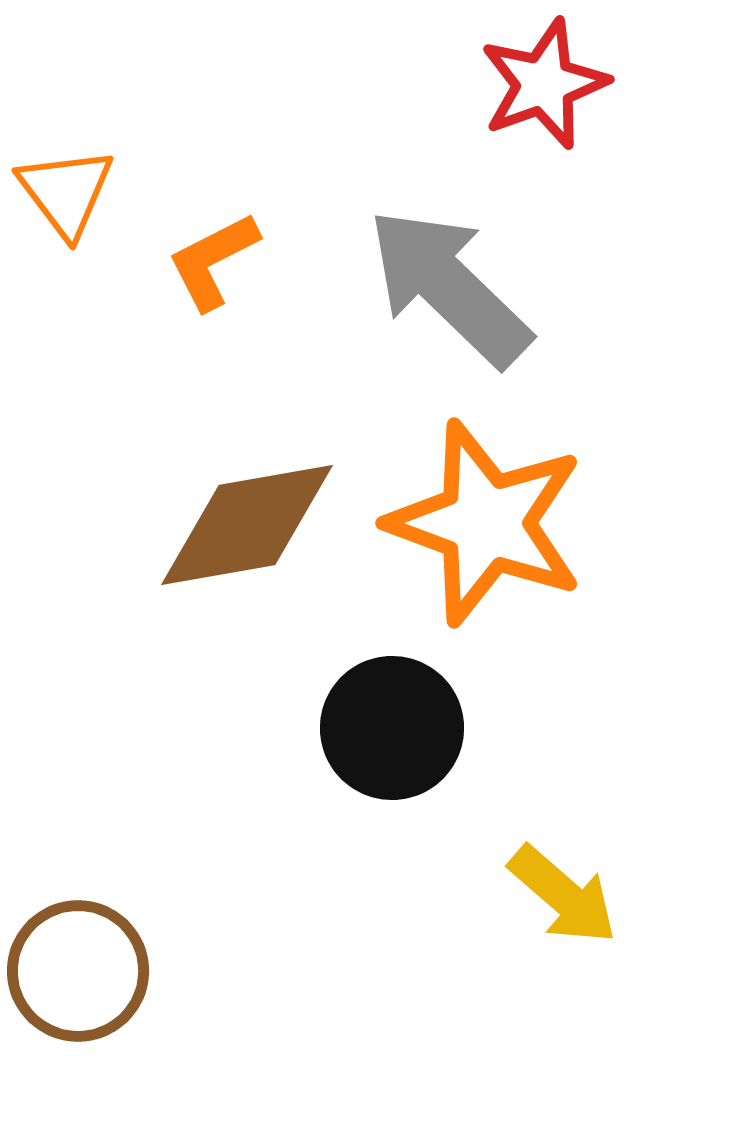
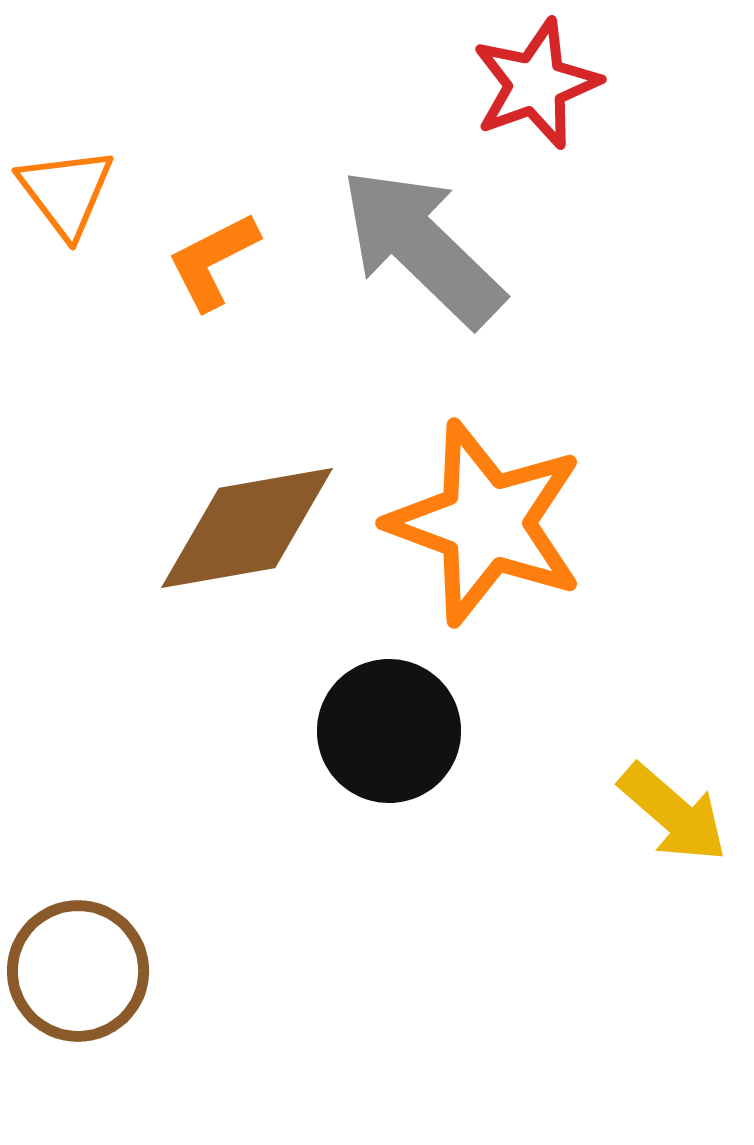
red star: moved 8 px left
gray arrow: moved 27 px left, 40 px up
brown diamond: moved 3 px down
black circle: moved 3 px left, 3 px down
yellow arrow: moved 110 px right, 82 px up
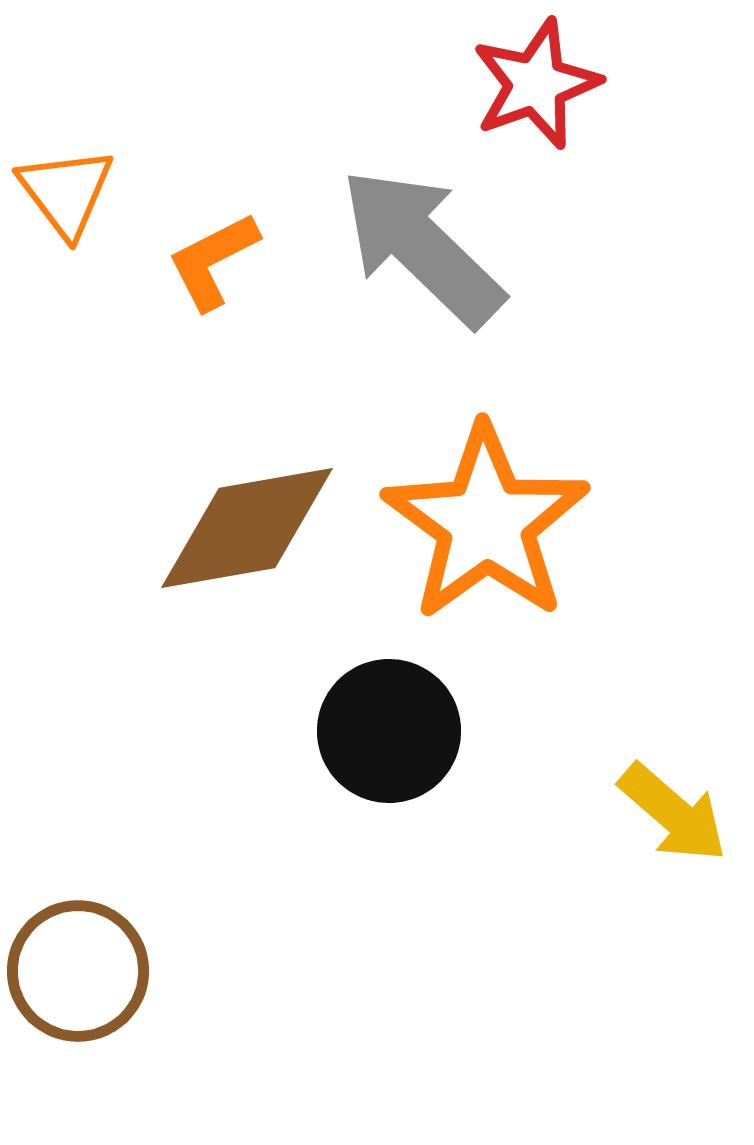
orange star: rotated 16 degrees clockwise
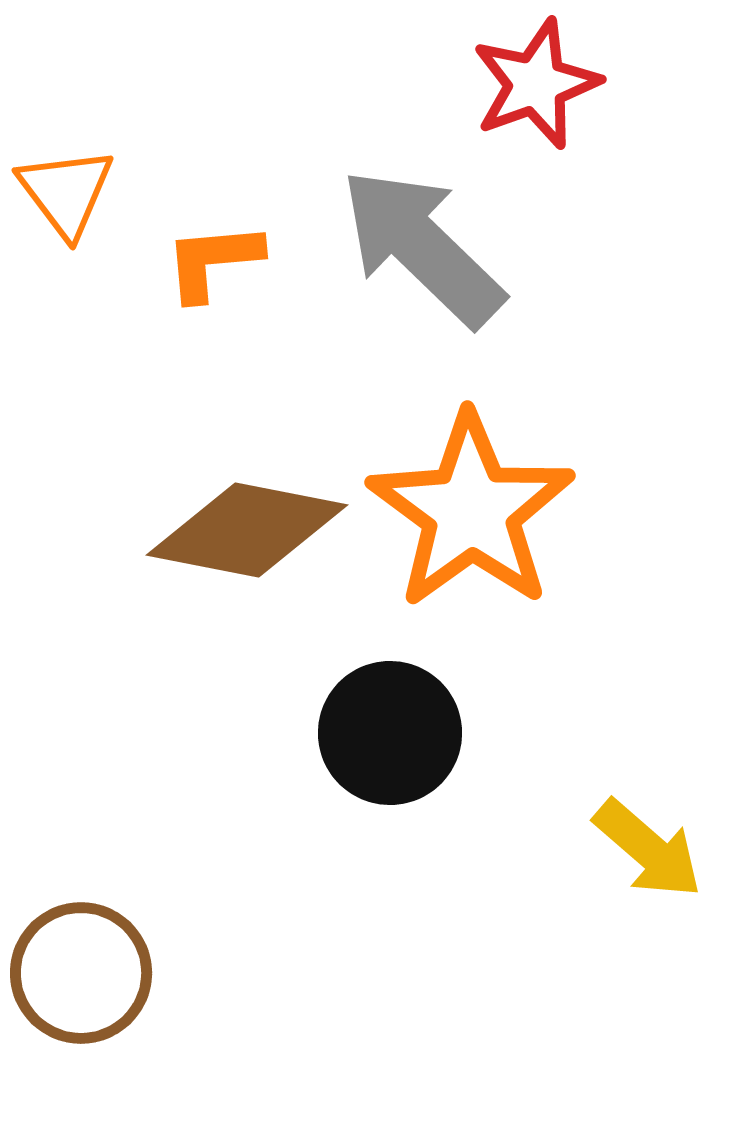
orange L-shape: rotated 22 degrees clockwise
orange star: moved 15 px left, 12 px up
brown diamond: moved 2 px down; rotated 21 degrees clockwise
black circle: moved 1 px right, 2 px down
yellow arrow: moved 25 px left, 36 px down
brown circle: moved 3 px right, 2 px down
